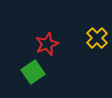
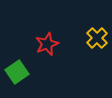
green square: moved 16 px left
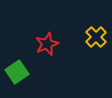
yellow cross: moved 1 px left, 1 px up
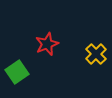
yellow cross: moved 17 px down
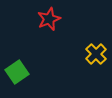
red star: moved 2 px right, 25 px up
